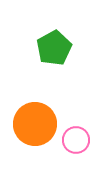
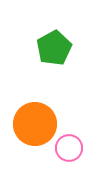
pink circle: moved 7 px left, 8 px down
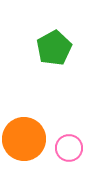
orange circle: moved 11 px left, 15 px down
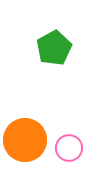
orange circle: moved 1 px right, 1 px down
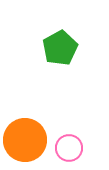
green pentagon: moved 6 px right
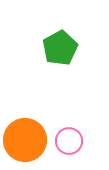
pink circle: moved 7 px up
